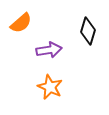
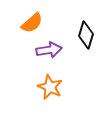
orange semicircle: moved 11 px right
black diamond: moved 2 px left, 4 px down
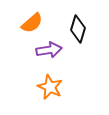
black diamond: moved 8 px left, 6 px up
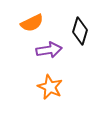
orange semicircle: rotated 15 degrees clockwise
black diamond: moved 2 px right, 2 px down
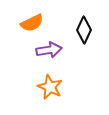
black diamond: moved 4 px right, 1 px up; rotated 8 degrees clockwise
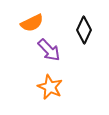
purple arrow: rotated 55 degrees clockwise
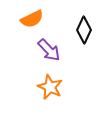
orange semicircle: moved 4 px up
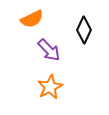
orange star: rotated 20 degrees clockwise
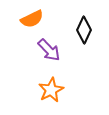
orange star: moved 1 px right, 3 px down
